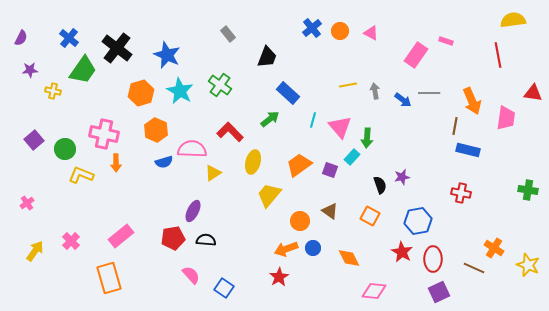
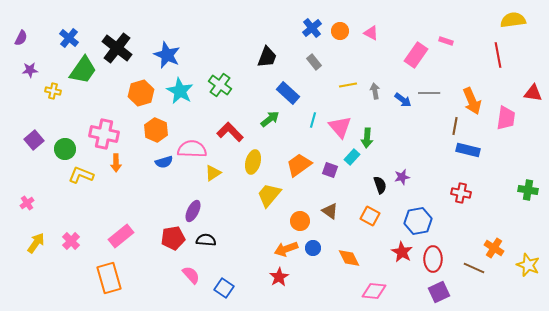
gray rectangle at (228, 34): moved 86 px right, 28 px down
yellow arrow at (35, 251): moved 1 px right, 8 px up
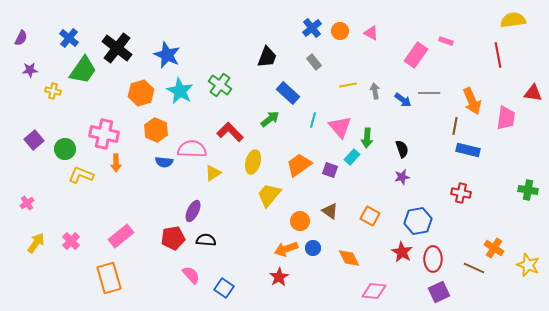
blue semicircle at (164, 162): rotated 24 degrees clockwise
black semicircle at (380, 185): moved 22 px right, 36 px up
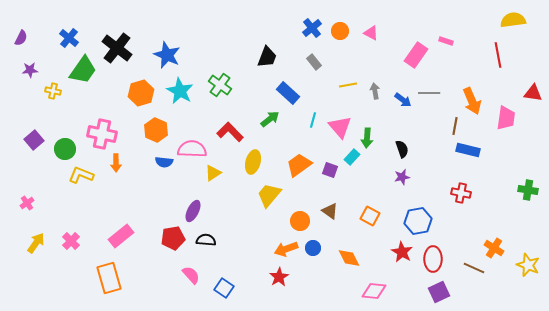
pink cross at (104, 134): moved 2 px left
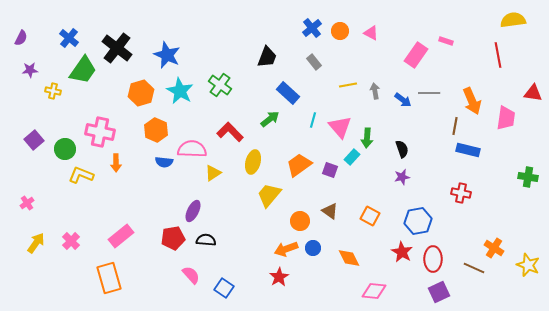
pink cross at (102, 134): moved 2 px left, 2 px up
green cross at (528, 190): moved 13 px up
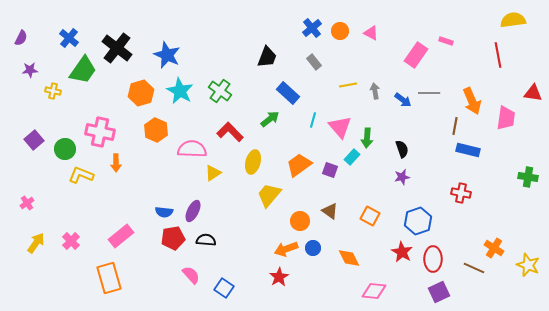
green cross at (220, 85): moved 6 px down
blue semicircle at (164, 162): moved 50 px down
blue hexagon at (418, 221): rotated 8 degrees counterclockwise
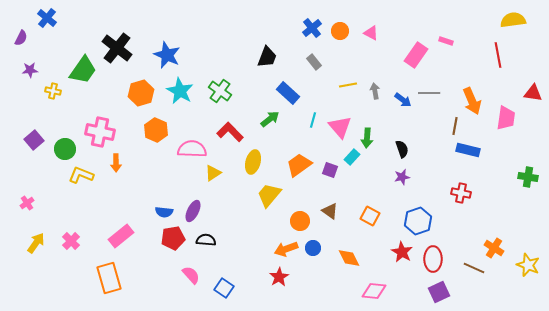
blue cross at (69, 38): moved 22 px left, 20 px up
